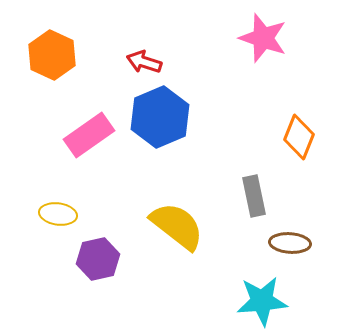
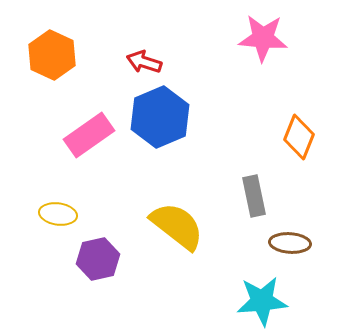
pink star: rotated 15 degrees counterclockwise
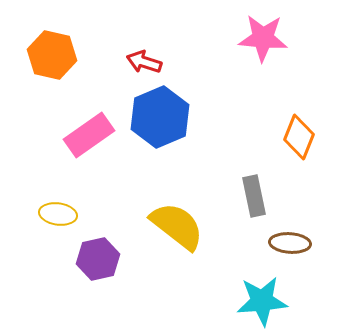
orange hexagon: rotated 12 degrees counterclockwise
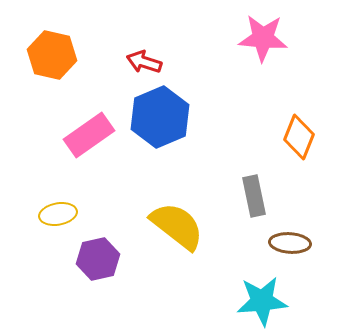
yellow ellipse: rotated 18 degrees counterclockwise
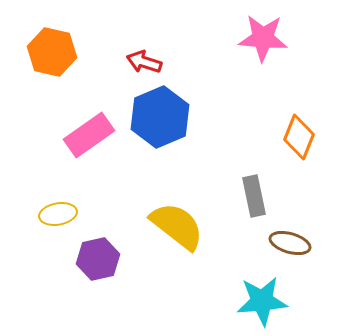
orange hexagon: moved 3 px up
brown ellipse: rotated 12 degrees clockwise
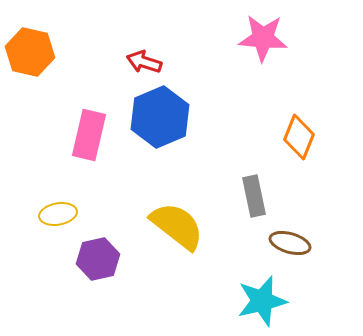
orange hexagon: moved 22 px left
pink rectangle: rotated 42 degrees counterclockwise
cyan star: rotated 9 degrees counterclockwise
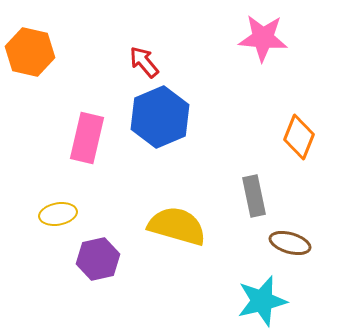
red arrow: rotated 32 degrees clockwise
pink rectangle: moved 2 px left, 3 px down
yellow semicircle: rotated 22 degrees counterclockwise
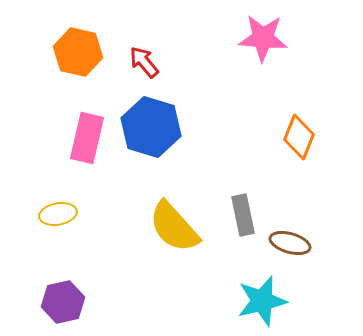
orange hexagon: moved 48 px right
blue hexagon: moved 9 px left, 10 px down; rotated 20 degrees counterclockwise
gray rectangle: moved 11 px left, 19 px down
yellow semicircle: moved 3 px left, 1 px down; rotated 148 degrees counterclockwise
purple hexagon: moved 35 px left, 43 px down
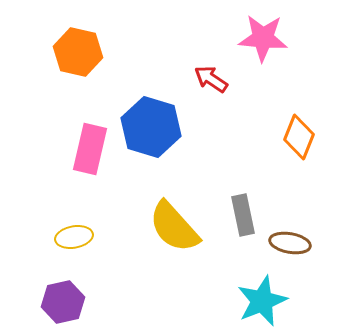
red arrow: moved 67 px right, 17 px down; rotated 16 degrees counterclockwise
pink rectangle: moved 3 px right, 11 px down
yellow ellipse: moved 16 px right, 23 px down
brown ellipse: rotated 6 degrees counterclockwise
cyan star: rotated 9 degrees counterclockwise
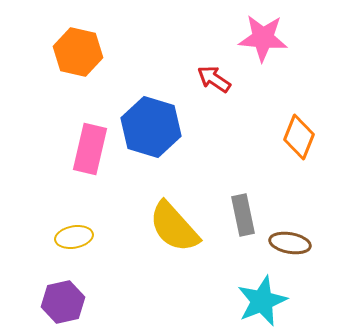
red arrow: moved 3 px right
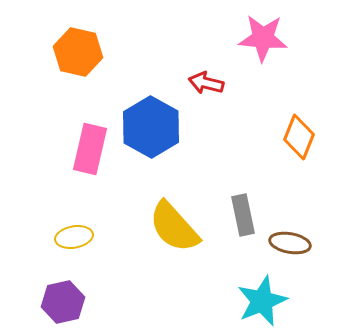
red arrow: moved 8 px left, 4 px down; rotated 20 degrees counterclockwise
blue hexagon: rotated 12 degrees clockwise
